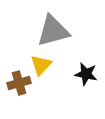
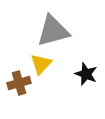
yellow triangle: moved 1 px up
black star: rotated 10 degrees clockwise
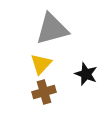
gray triangle: moved 1 px left, 2 px up
brown cross: moved 25 px right, 9 px down
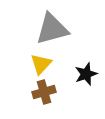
black star: rotated 30 degrees clockwise
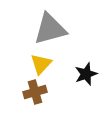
gray triangle: moved 2 px left
brown cross: moved 9 px left
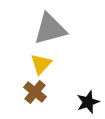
black star: moved 2 px right, 28 px down
brown cross: rotated 35 degrees counterclockwise
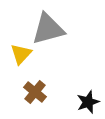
gray triangle: moved 2 px left
yellow triangle: moved 20 px left, 10 px up
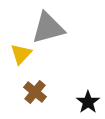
gray triangle: moved 1 px up
black star: rotated 15 degrees counterclockwise
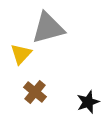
black star: rotated 15 degrees clockwise
